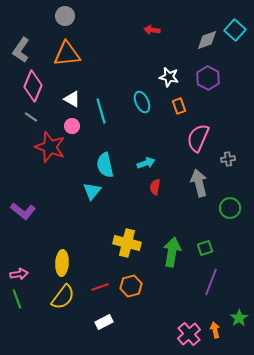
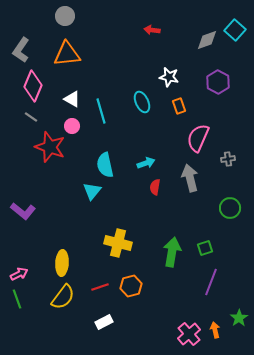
purple hexagon: moved 10 px right, 4 px down
gray arrow: moved 9 px left, 5 px up
yellow cross: moved 9 px left
pink arrow: rotated 18 degrees counterclockwise
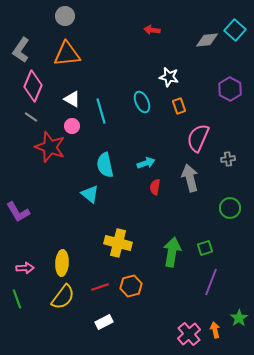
gray diamond: rotated 15 degrees clockwise
purple hexagon: moved 12 px right, 7 px down
cyan triangle: moved 2 px left, 3 px down; rotated 30 degrees counterclockwise
purple L-shape: moved 5 px left, 1 px down; rotated 20 degrees clockwise
pink arrow: moved 6 px right, 6 px up; rotated 24 degrees clockwise
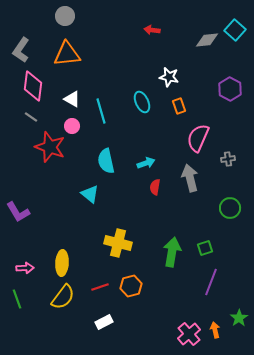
pink diamond: rotated 16 degrees counterclockwise
cyan semicircle: moved 1 px right, 4 px up
